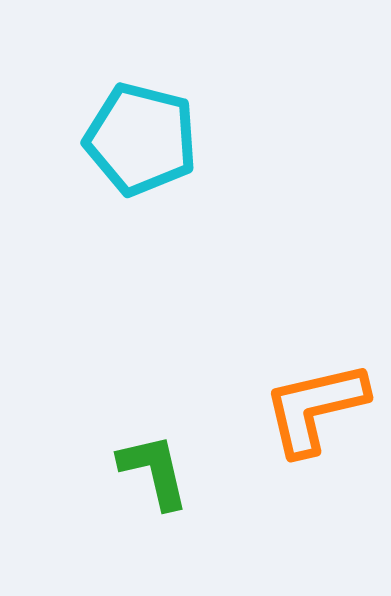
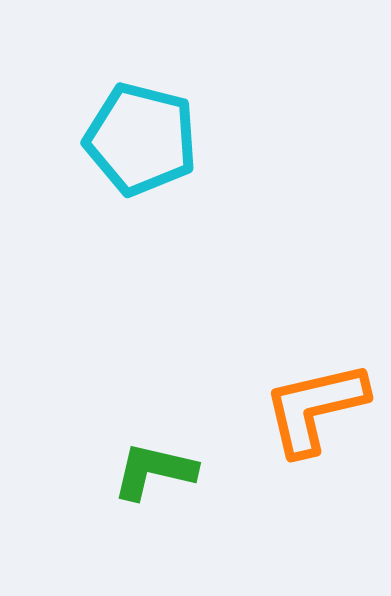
green L-shape: rotated 64 degrees counterclockwise
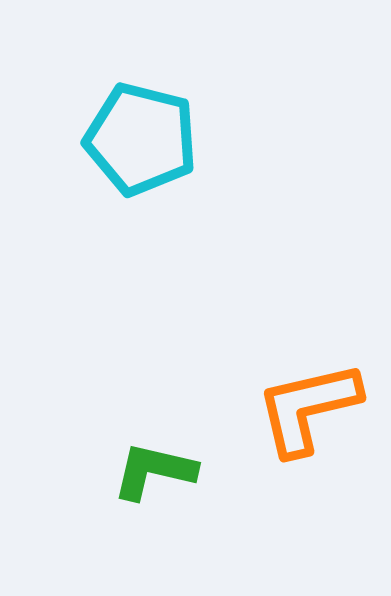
orange L-shape: moved 7 px left
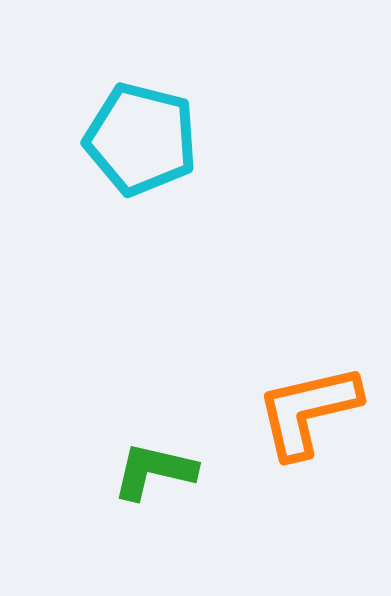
orange L-shape: moved 3 px down
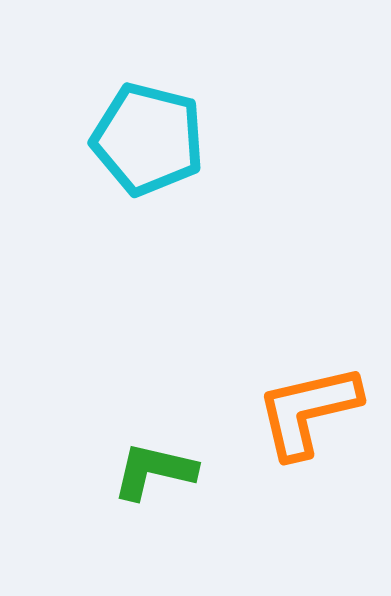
cyan pentagon: moved 7 px right
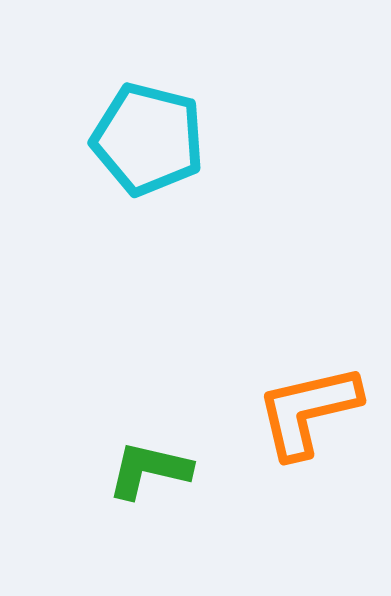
green L-shape: moved 5 px left, 1 px up
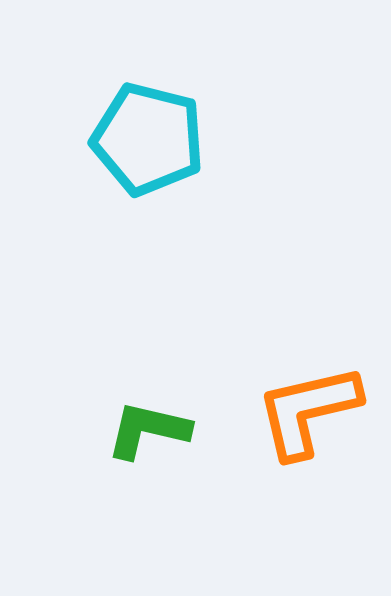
green L-shape: moved 1 px left, 40 px up
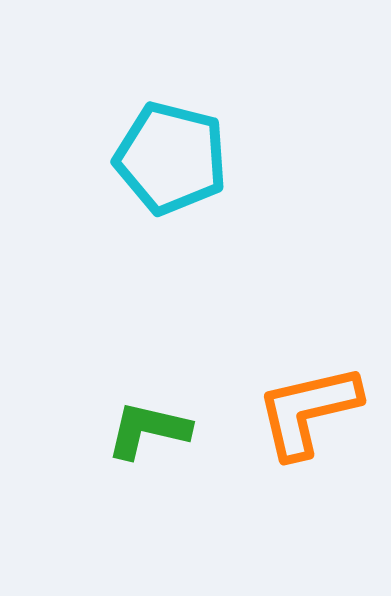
cyan pentagon: moved 23 px right, 19 px down
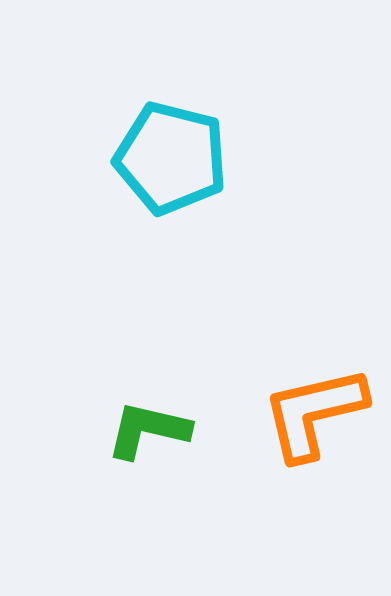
orange L-shape: moved 6 px right, 2 px down
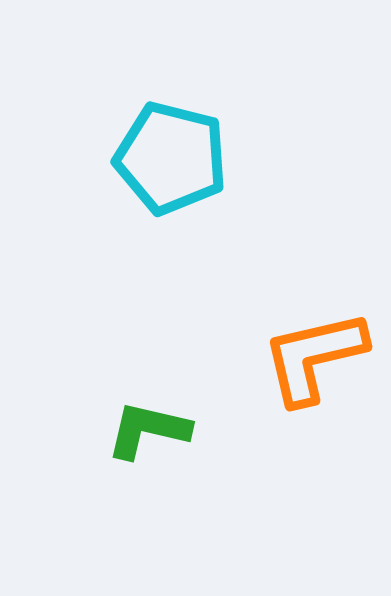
orange L-shape: moved 56 px up
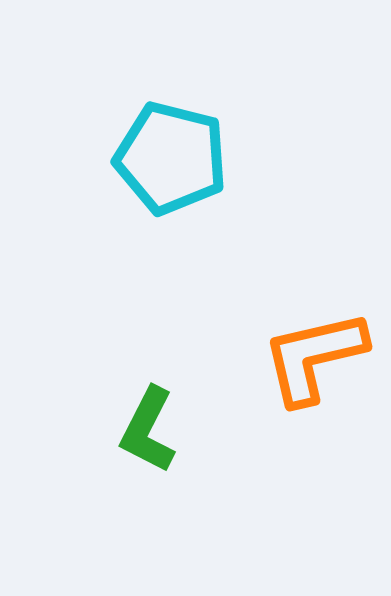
green L-shape: rotated 76 degrees counterclockwise
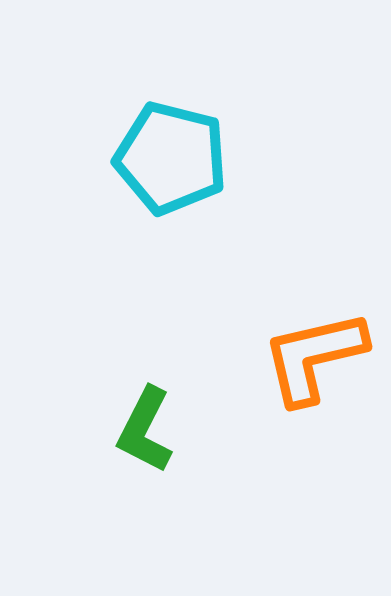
green L-shape: moved 3 px left
